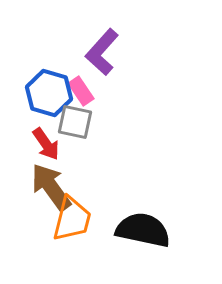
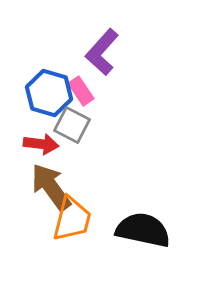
gray square: moved 3 px left, 3 px down; rotated 15 degrees clockwise
red arrow: moved 5 px left; rotated 48 degrees counterclockwise
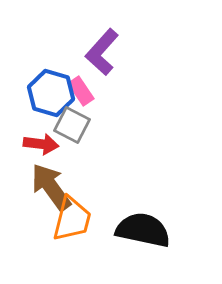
blue hexagon: moved 2 px right
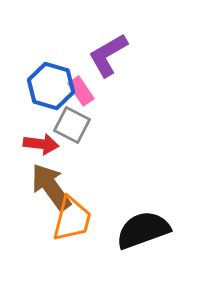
purple L-shape: moved 6 px right, 3 px down; rotated 18 degrees clockwise
blue hexagon: moved 7 px up
black semicircle: rotated 32 degrees counterclockwise
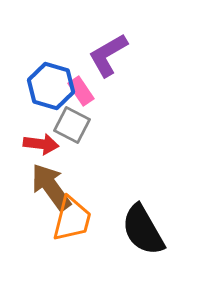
black semicircle: rotated 100 degrees counterclockwise
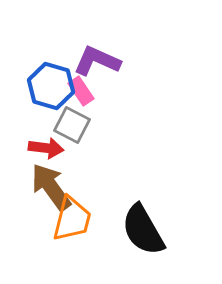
purple L-shape: moved 11 px left, 6 px down; rotated 54 degrees clockwise
red arrow: moved 5 px right, 4 px down
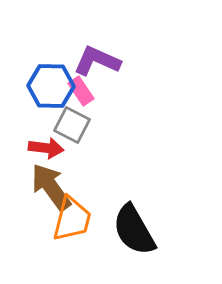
blue hexagon: rotated 15 degrees counterclockwise
black semicircle: moved 9 px left
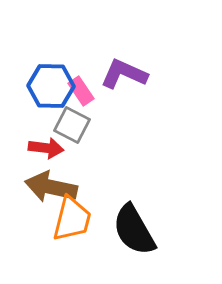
purple L-shape: moved 27 px right, 13 px down
brown arrow: rotated 42 degrees counterclockwise
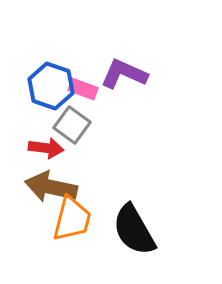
blue hexagon: rotated 18 degrees clockwise
pink rectangle: moved 2 px right, 2 px up; rotated 36 degrees counterclockwise
gray square: rotated 9 degrees clockwise
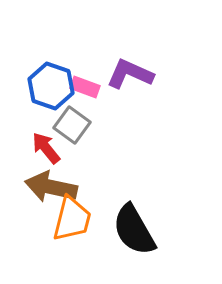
purple L-shape: moved 6 px right
pink rectangle: moved 2 px right, 2 px up
red arrow: rotated 136 degrees counterclockwise
